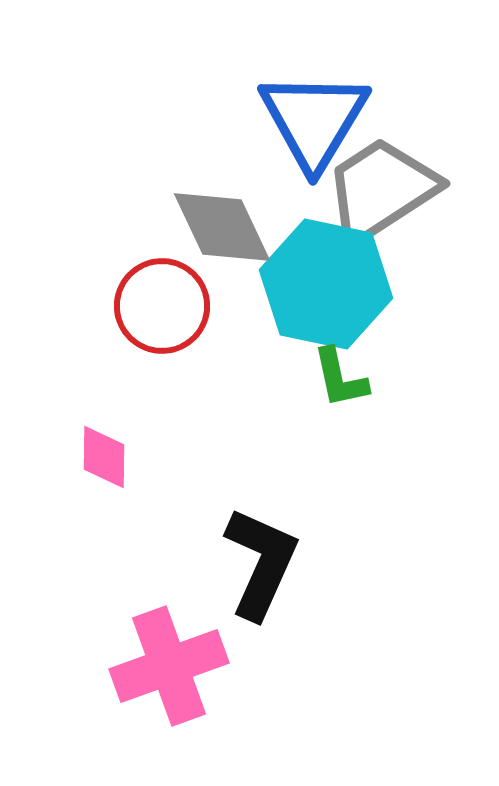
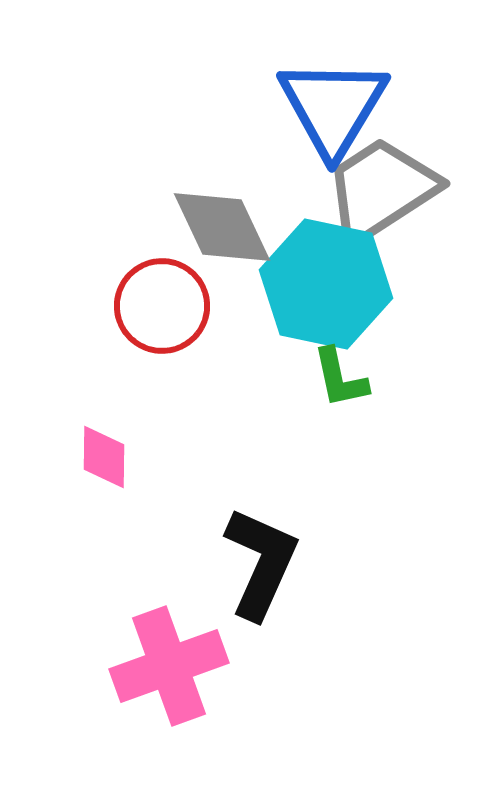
blue triangle: moved 19 px right, 13 px up
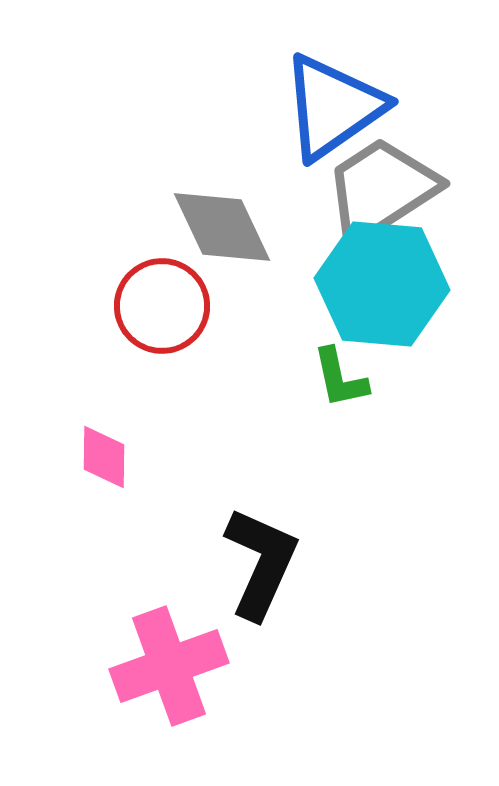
blue triangle: rotated 24 degrees clockwise
cyan hexagon: moved 56 px right; rotated 7 degrees counterclockwise
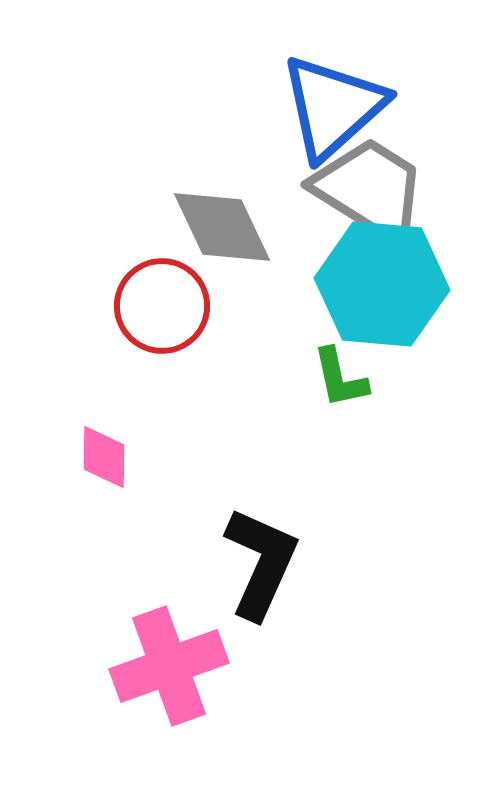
blue triangle: rotated 7 degrees counterclockwise
gray trapezoid: moved 11 px left; rotated 65 degrees clockwise
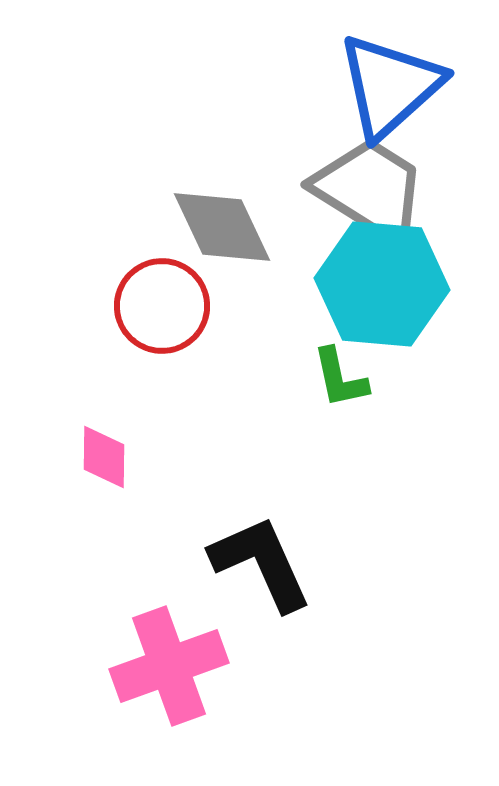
blue triangle: moved 57 px right, 21 px up
black L-shape: rotated 48 degrees counterclockwise
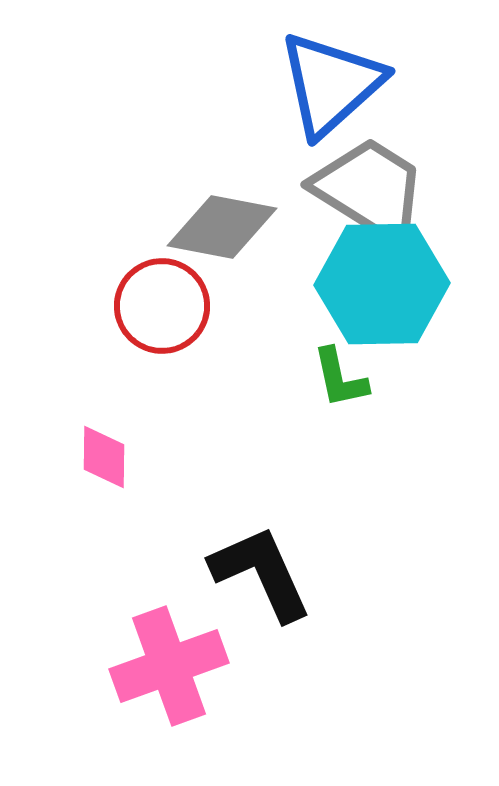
blue triangle: moved 59 px left, 2 px up
gray diamond: rotated 54 degrees counterclockwise
cyan hexagon: rotated 6 degrees counterclockwise
black L-shape: moved 10 px down
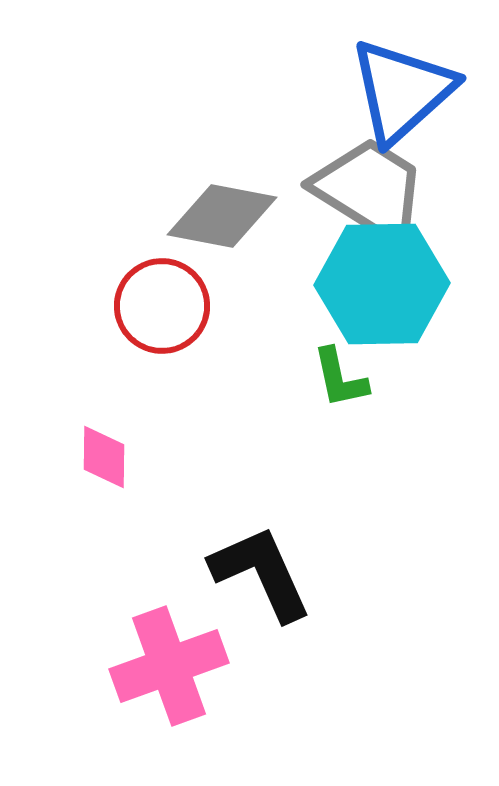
blue triangle: moved 71 px right, 7 px down
gray diamond: moved 11 px up
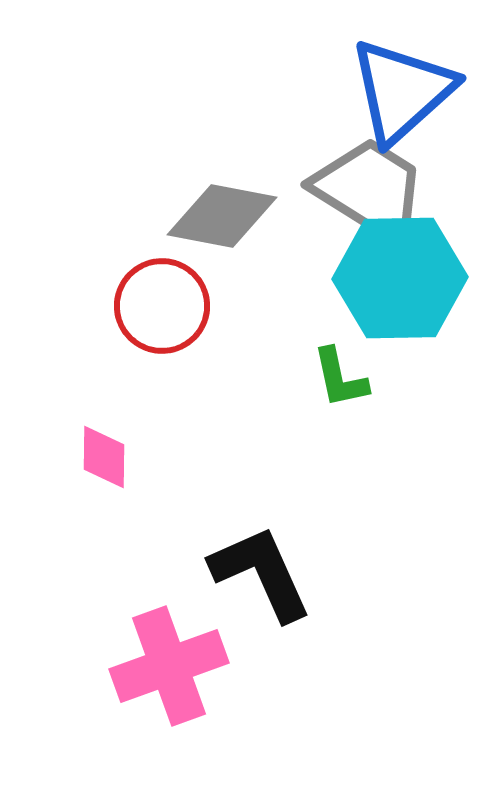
cyan hexagon: moved 18 px right, 6 px up
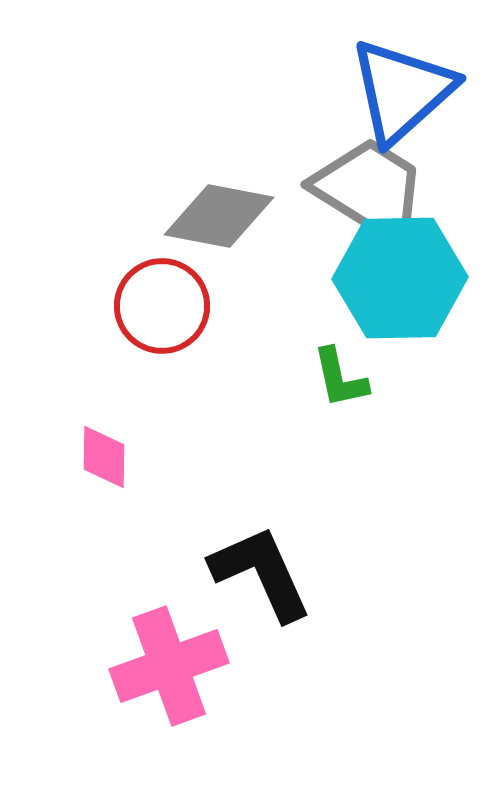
gray diamond: moved 3 px left
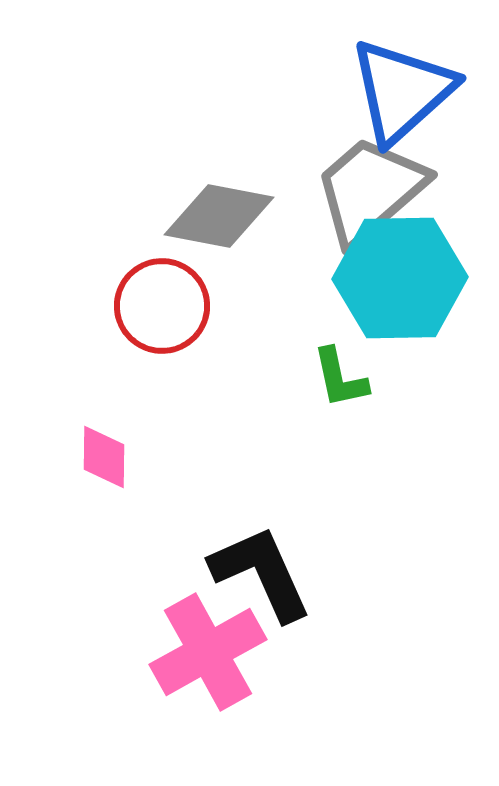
gray trapezoid: rotated 73 degrees counterclockwise
pink cross: moved 39 px right, 14 px up; rotated 9 degrees counterclockwise
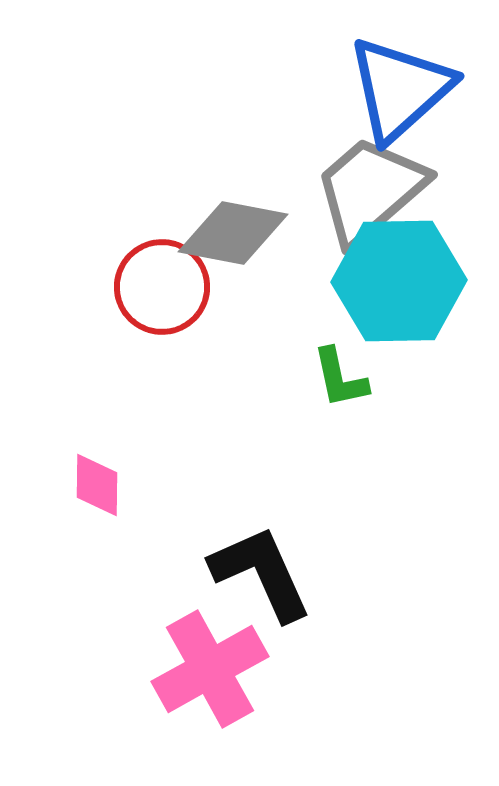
blue triangle: moved 2 px left, 2 px up
gray diamond: moved 14 px right, 17 px down
cyan hexagon: moved 1 px left, 3 px down
red circle: moved 19 px up
pink diamond: moved 7 px left, 28 px down
pink cross: moved 2 px right, 17 px down
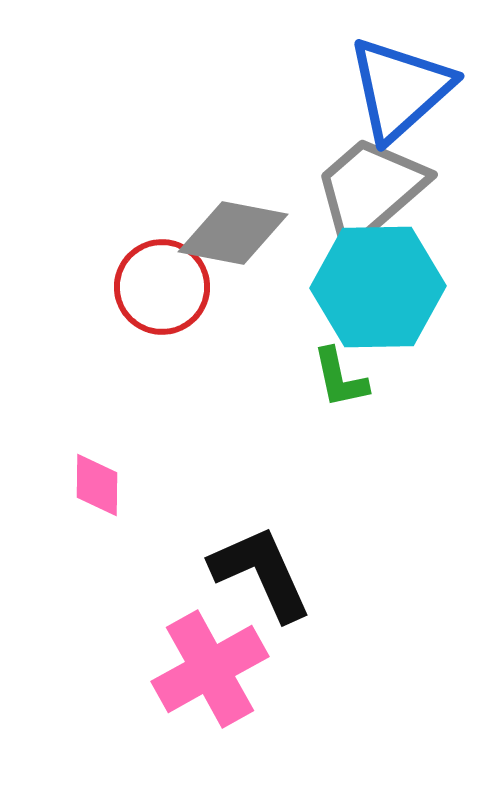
cyan hexagon: moved 21 px left, 6 px down
